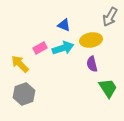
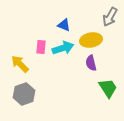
pink rectangle: moved 1 px right, 1 px up; rotated 56 degrees counterclockwise
purple semicircle: moved 1 px left, 1 px up
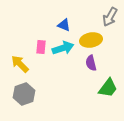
green trapezoid: rotated 70 degrees clockwise
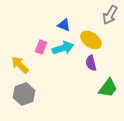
gray arrow: moved 2 px up
yellow ellipse: rotated 45 degrees clockwise
pink rectangle: rotated 16 degrees clockwise
yellow arrow: moved 1 px down
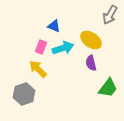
blue triangle: moved 10 px left, 1 px down
yellow arrow: moved 18 px right, 4 px down
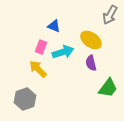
cyan arrow: moved 4 px down
gray hexagon: moved 1 px right, 5 px down
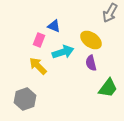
gray arrow: moved 2 px up
pink rectangle: moved 2 px left, 7 px up
yellow arrow: moved 3 px up
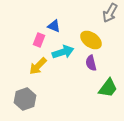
yellow arrow: rotated 90 degrees counterclockwise
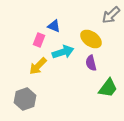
gray arrow: moved 1 px right, 2 px down; rotated 18 degrees clockwise
yellow ellipse: moved 1 px up
